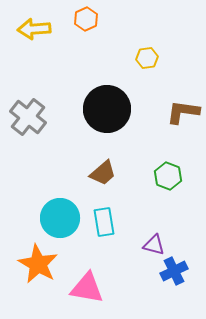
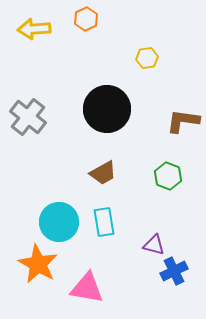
brown L-shape: moved 9 px down
brown trapezoid: rotated 12 degrees clockwise
cyan circle: moved 1 px left, 4 px down
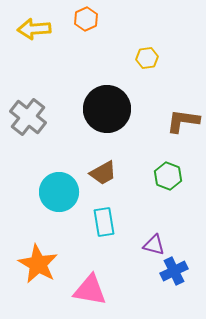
cyan circle: moved 30 px up
pink triangle: moved 3 px right, 2 px down
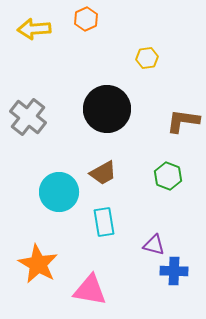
blue cross: rotated 28 degrees clockwise
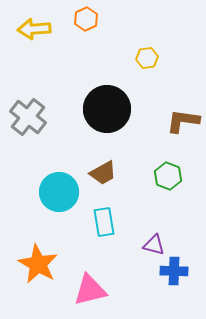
pink triangle: rotated 24 degrees counterclockwise
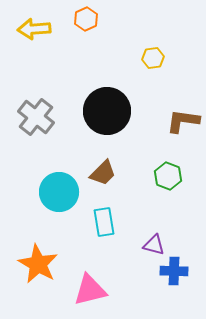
yellow hexagon: moved 6 px right
black circle: moved 2 px down
gray cross: moved 8 px right
brown trapezoid: rotated 16 degrees counterclockwise
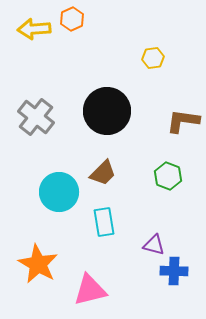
orange hexagon: moved 14 px left
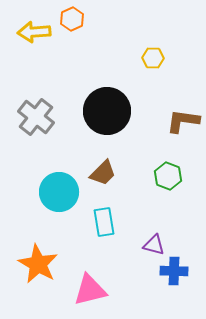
yellow arrow: moved 3 px down
yellow hexagon: rotated 10 degrees clockwise
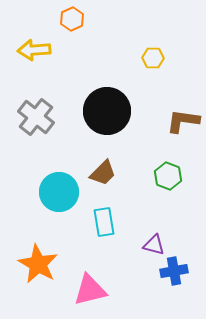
yellow arrow: moved 18 px down
blue cross: rotated 12 degrees counterclockwise
